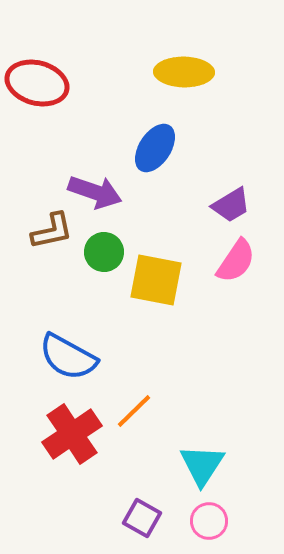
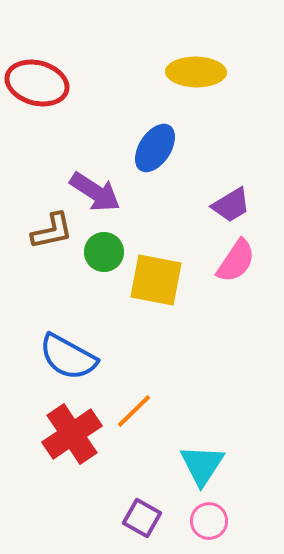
yellow ellipse: moved 12 px right
purple arrow: rotated 14 degrees clockwise
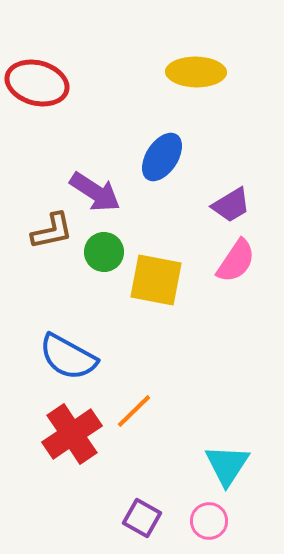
blue ellipse: moved 7 px right, 9 px down
cyan triangle: moved 25 px right
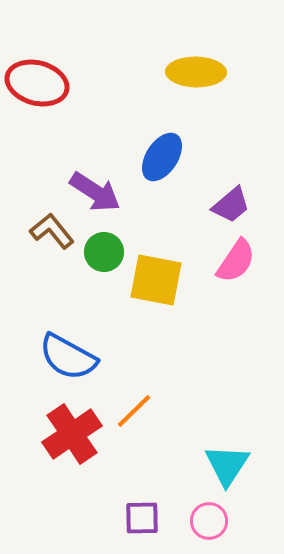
purple trapezoid: rotated 9 degrees counterclockwise
brown L-shape: rotated 117 degrees counterclockwise
purple square: rotated 30 degrees counterclockwise
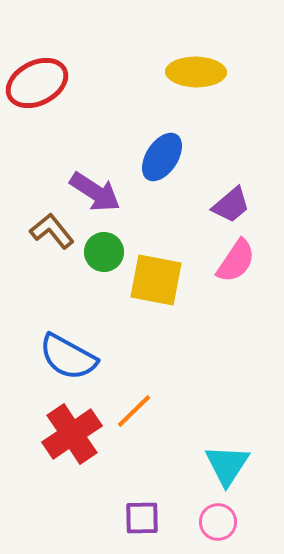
red ellipse: rotated 42 degrees counterclockwise
pink circle: moved 9 px right, 1 px down
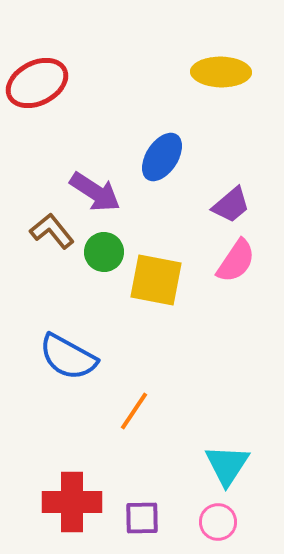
yellow ellipse: moved 25 px right
orange line: rotated 12 degrees counterclockwise
red cross: moved 68 px down; rotated 34 degrees clockwise
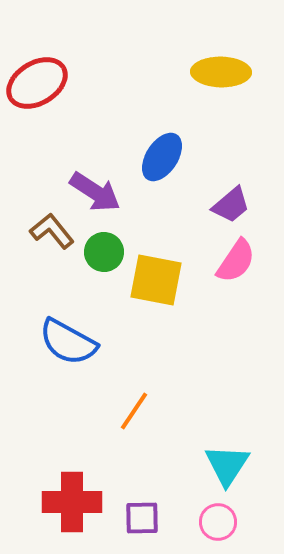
red ellipse: rotated 4 degrees counterclockwise
blue semicircle: moved 15 px up
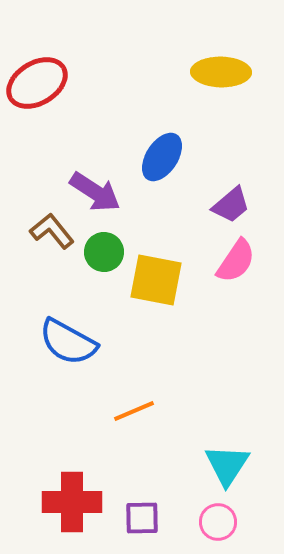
orange line: rotated 33 degrees clockwise
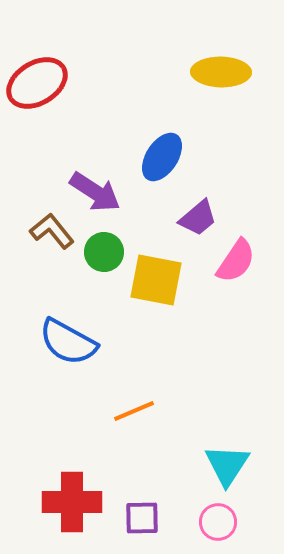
purple trapezoid: moved 33 px left, 13 px down
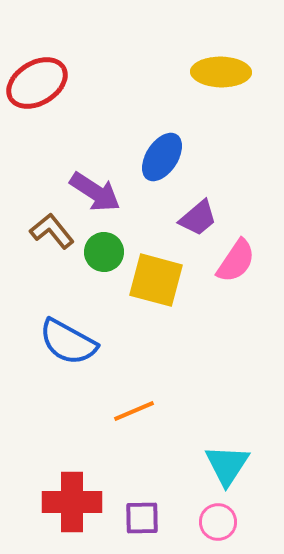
yellow square: rotated 4 degrees clockwise
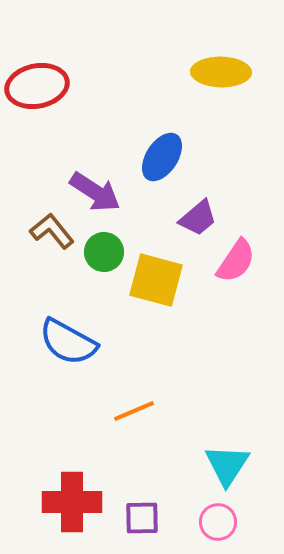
red ellipse: moved 3 px down; rotated 20 degrees clockwise
